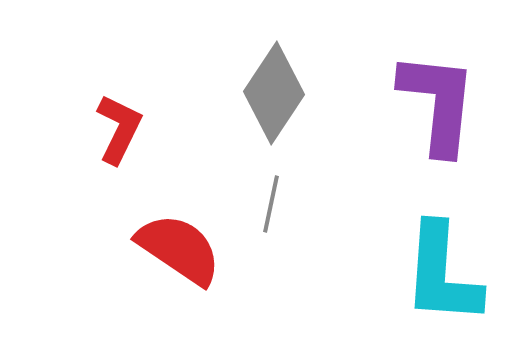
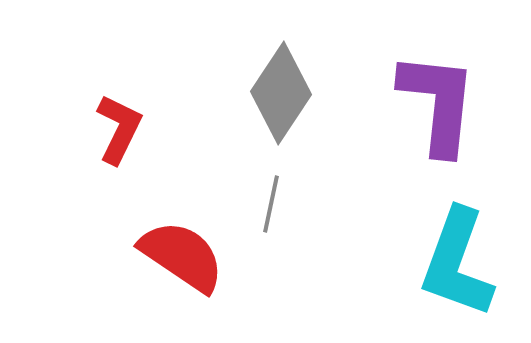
gray diamond: moved 7 px right
red semicircle: moved 3 px right, 7 px down
cyan L-shape: moved 15 px right, 11 px up; rotated 16 degrees clockwise
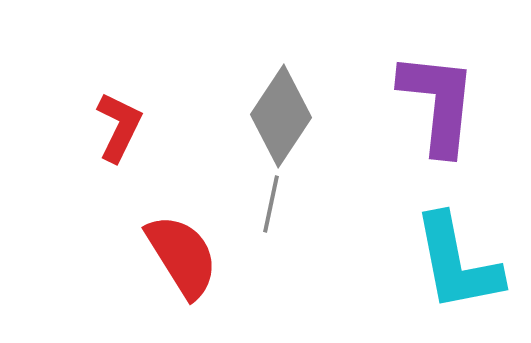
gray diamond: moved 23 px down
red L-shape: moved 2 px up
red semicircle: rotated 24 degrees clockwise
cyan L-shape: rotated 31 degrees counterclockwise
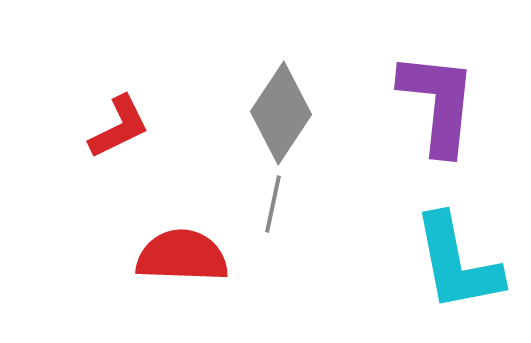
gray diamond: moved 3 px up
red L-shape: rotated 38 degrees clockwise
gray line: moved 2 px right
red semicircle: rotated 56 degrees counterclockwise
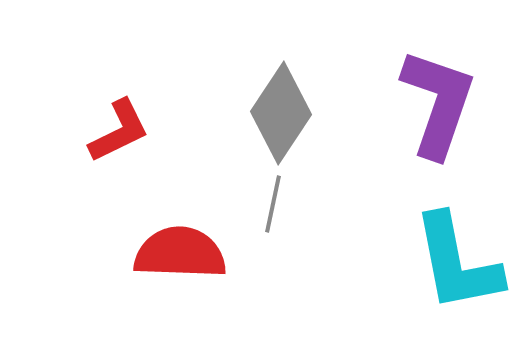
purple L-shape: rotated 13 degrees clockwise
red L-shape: moved 4 px down
red semicircle: moved 2 px left, 3 px up
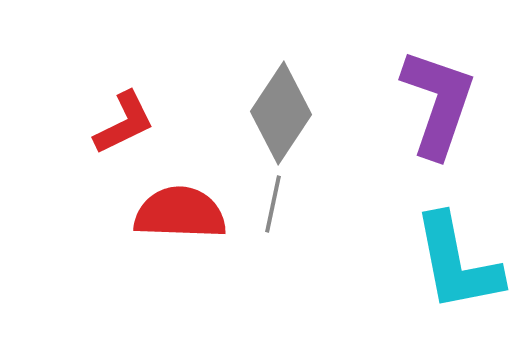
red L-shape: moved 5 px right, 8 px up
red semicircle: moved 40 px up
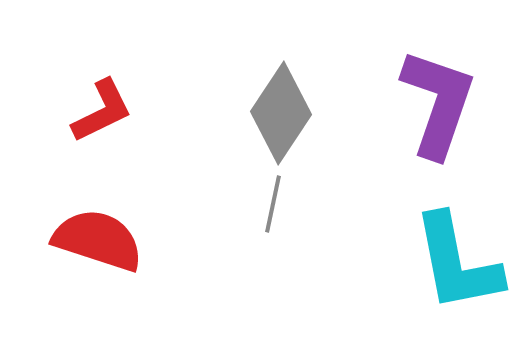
red L-shape: moved 22 px left, 12 px up
red semicircle: moved 82 px left, 27 px down; rotated 16 degrees clockwise
